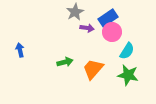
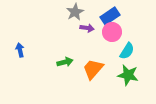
blue rectangle: moved 2 px right, 2 px up
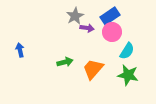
gray star: moved 4 px down
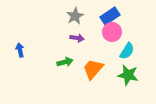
purple arrow: moved 10 px left, 10 px down
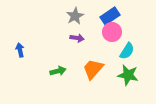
green arrow: moved 7 px left, 9 px down
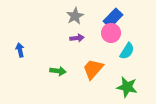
blue rectangle: moved 3 px right, 2 px down; rotated 12 degrees counterclockwise
pink circle: moved 1 px left, 1 px down
purple arrow: rotated 16 degrees counterclockwise
green arrow: rotated 21 degrees clockwise
green star: moved 1 px left, 12 px down
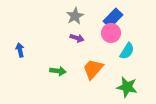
purple arrow: rotated 24 degrees clockwise
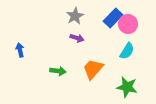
pink circle: moved 17 px right, 9 px up
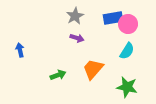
blue rectangle: rotated 36 degrees clockwise
green arrow: moved 4 px down; rotated 28 degrees counterclockwise
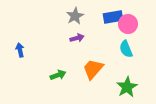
blue rectangle: moved 1 px up
purple arrow: rotated 32 degrees counterclockwise
cyan semicircle: moved 1 px left, 2 px up; rotated 126 degrees clockwise
green star: rotated 30 degrees clockwise
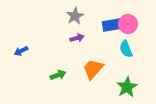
blue rectangle: moved 1 px left, 8 px down
blue arrow: moved 1 px right, 1 px down; rotated 104 degrees counterclockwise
